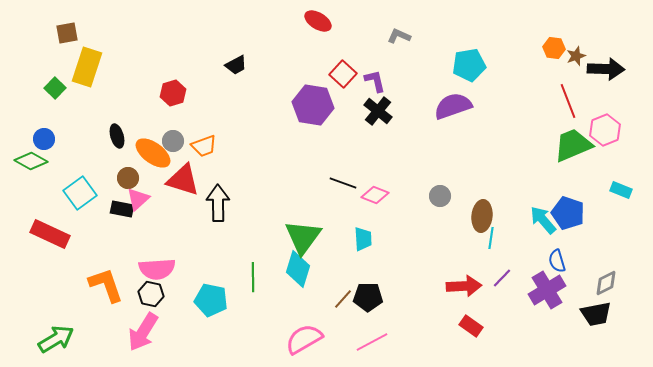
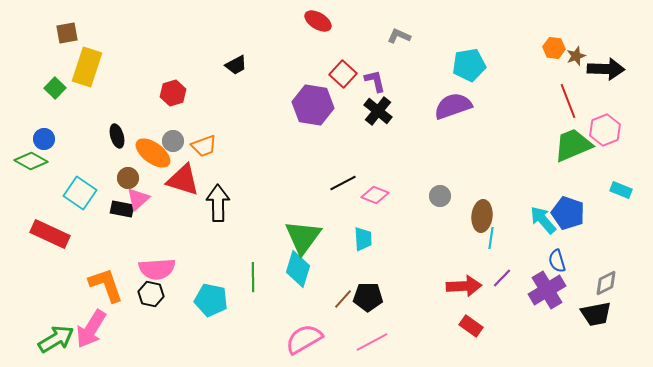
black line at (343, 183): rotated 48 degrees counterclockwise
cyan square at (80, 193): rotated 20 degrees counterclockwise
pink arrow at (143, 332): moved 52 px left, 3 px up
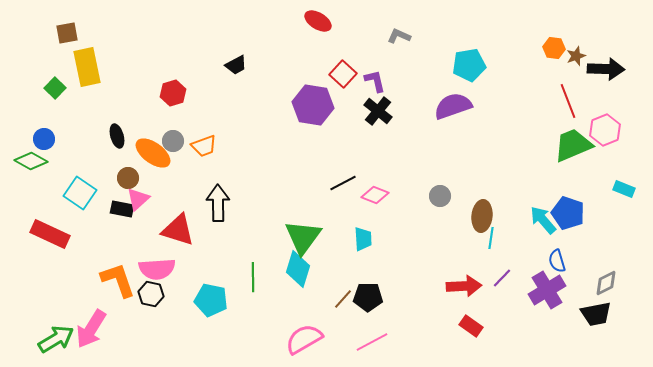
yellow rectangle at (87, 67): rotated 30 degrees counterclockwise
red triangle at (183, 180): moved 5 px left, 50 px down
cyan rectangle at (621, 190): moved 3 px right, 1 px up
orange L-shape at (106, 285): moved 12 px right, 5 px up
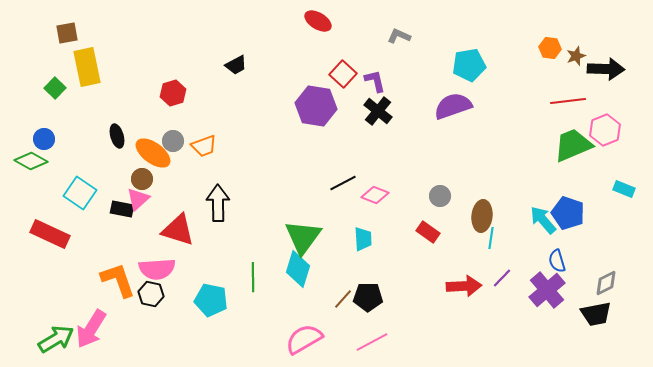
orange hexagon at (554, 48): moved 4 px left
red line at (568, 101): rotated 76 degrees counterclockwise
purple hexagon at (313, 105): moved 3 px right, 1 px down
brown circle at (128, 178): moved 14 px right, 1 px down
purple cross at (547, 290): rotated 9 degrees counterclockwise
red rectangle at (471, 326): moved 43 px left, 94 px up
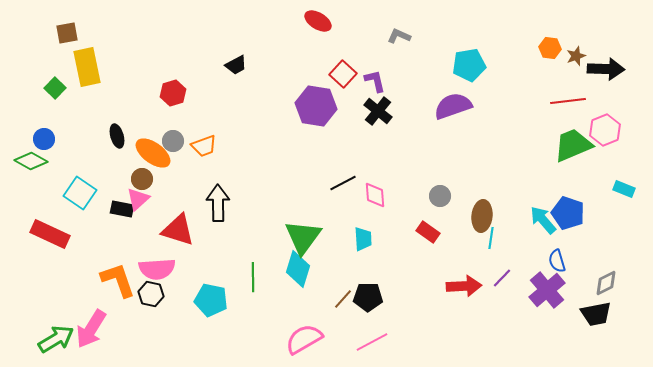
pink diamond at (375, 195): rotated 64 degrees clockwise
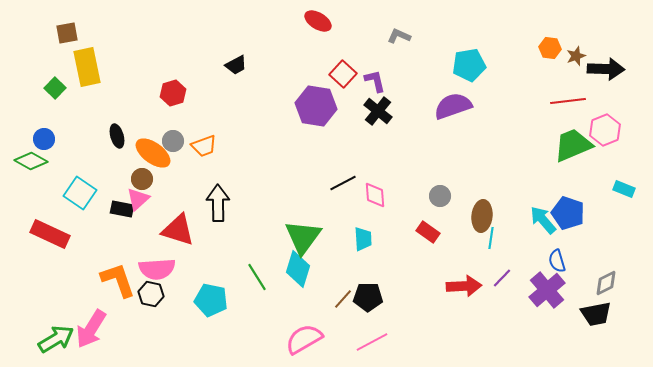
green line at (253, 277): moved 4 px right; rotated 32 degrees counterclockwise
